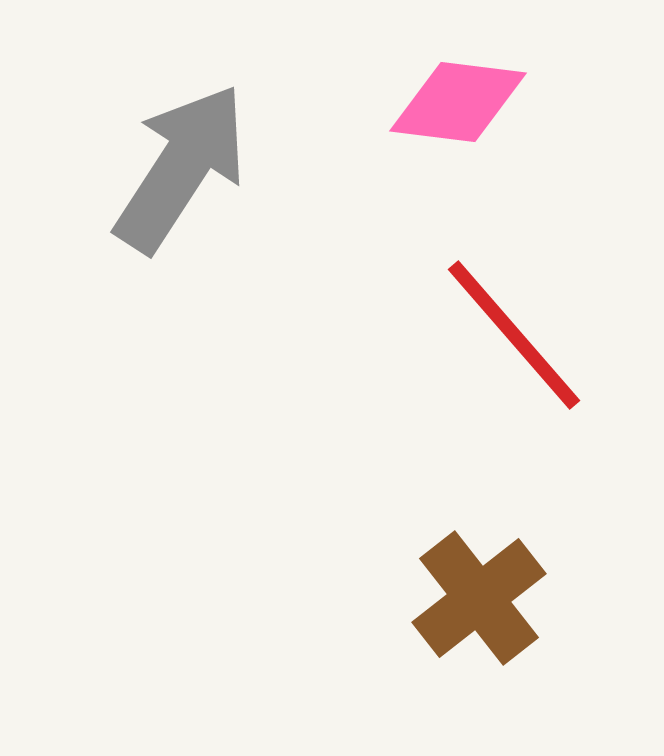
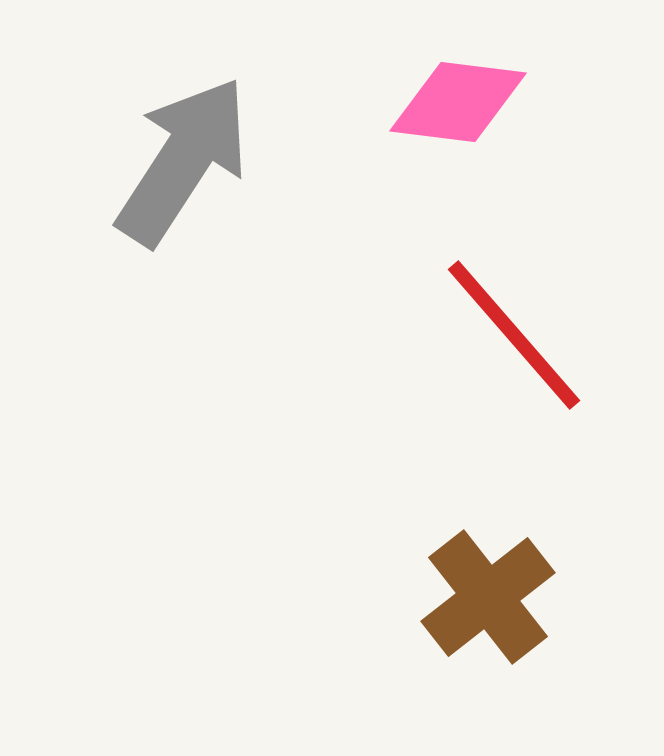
gray arrow: moved 2 px right, 7 px up
brown cross: moved 9 px right, 1 px up
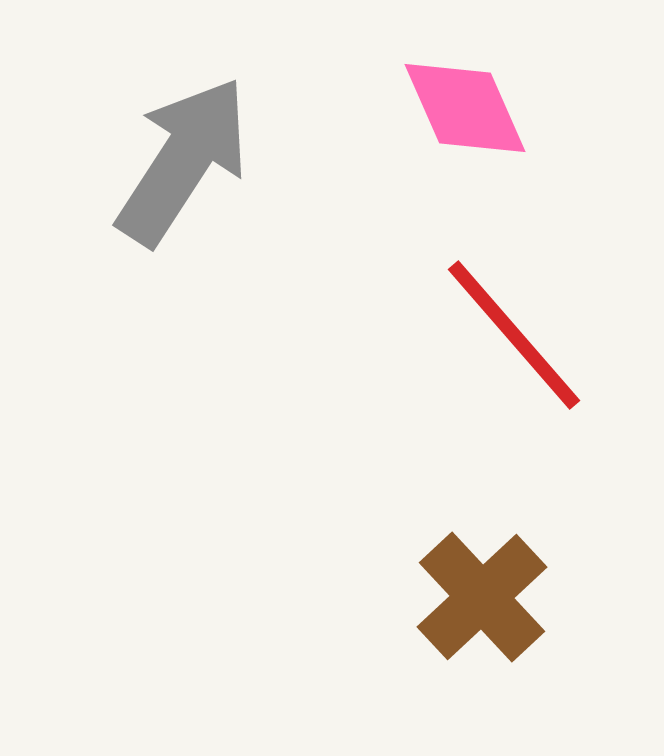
pink diamond: moved 7 px right, 6 px down; rotated 59 degrees clockwise
brown cross: moved 6 px left; rotated 5 degrees counterclockwise
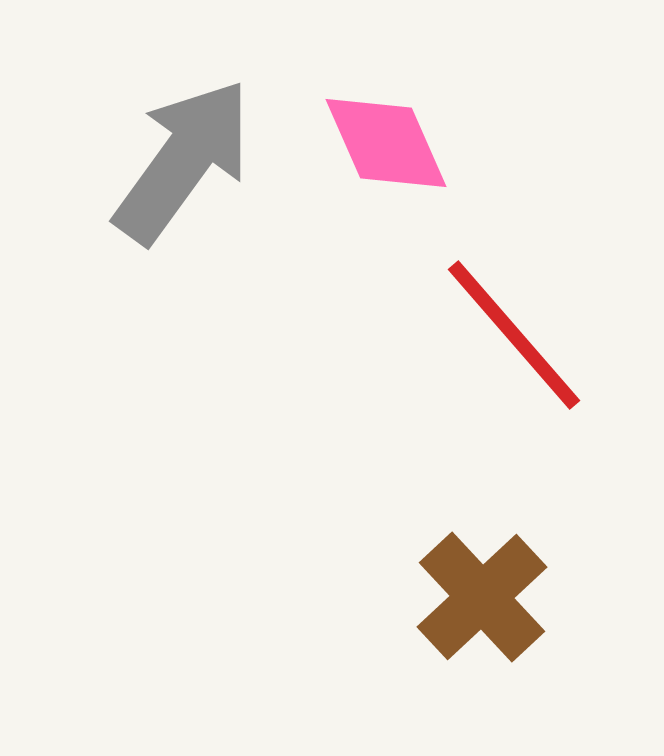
pink diamond: moved 79 px left, 35 px down
gray arrow: rotated 3 degrees clockwise
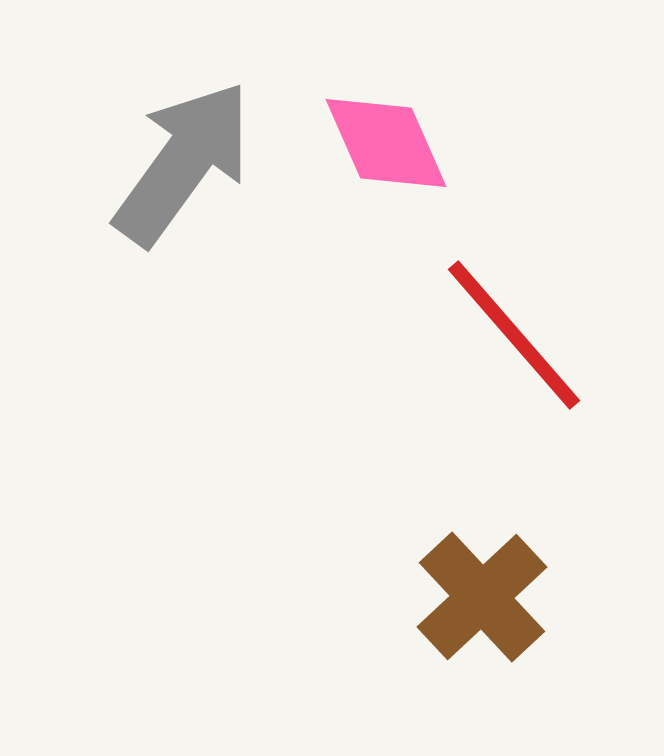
gray arrow: moved 2 px down
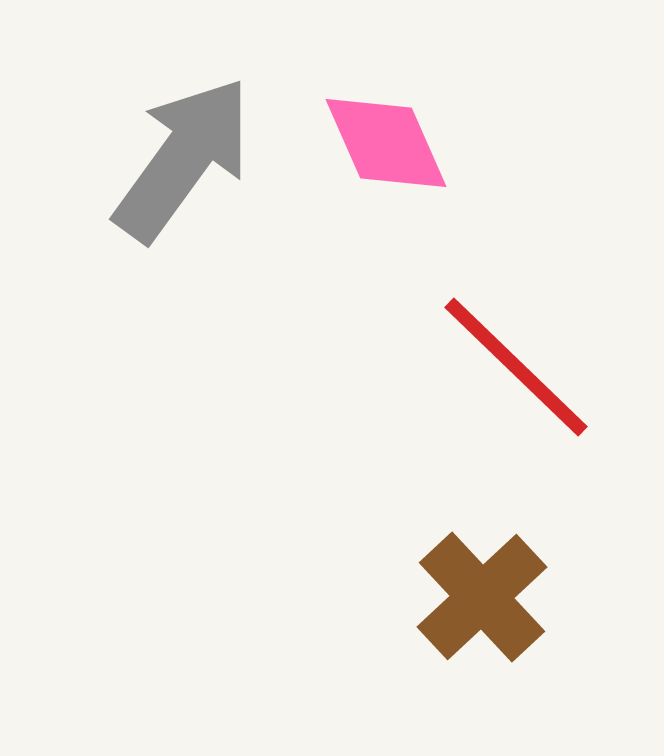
gray arrow: moved 4 px up
red line: moved 2 px right, 32 px down; rotated 5 degrees counterclockwise
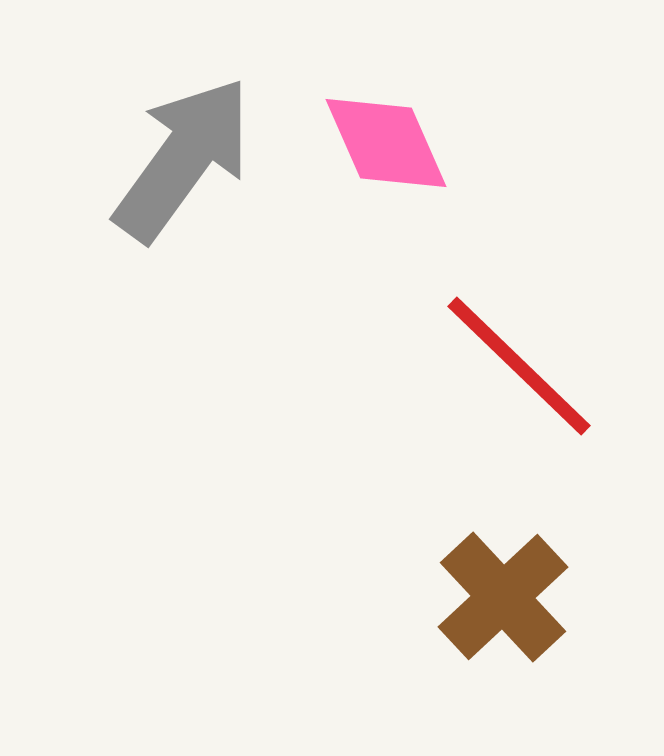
red line: moved 3 px right, 1 px up
brown cross: moved 21 px right
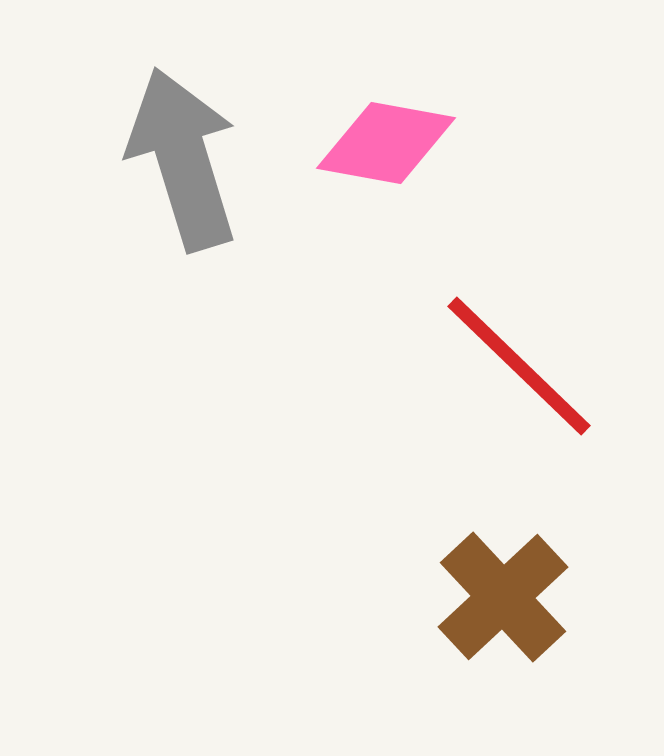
pink diamond: rotated 56 degrees counterclockwise
gray arrow: rotated 53 degrees counterclockwise
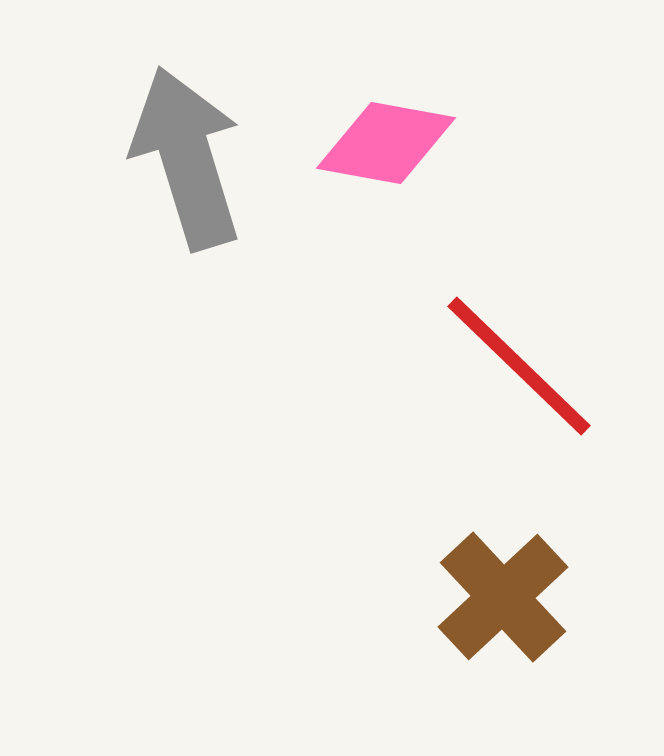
gray arrow: moved 4 px right, 1 px up
